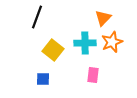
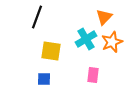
orange triangle: moved 1 px right, 1 px up
cyan cross: moved 1 px right, 4 px up; rotated 30 degrees counterclockwise
yellow square: moved 2 px left, 1 px down; rotated 30 degrees counterclockwise
blue square: moved 1 px right
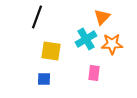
orange triangle: moved 2 px left
orange star: moved 2 px down; rotated 20 degrees clockwise
pink rectangle: moved 1 px right, 2 px up
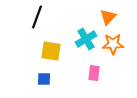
orange triangle: moved 6 px right
orange star: moved 1 px right
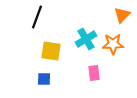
orange triangle: moved 14 px right, 2 px up
pink rectangle: rotated 14 degrees counterclockwise
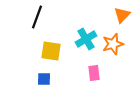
orange star: rotated 15 degrees counterclockwise
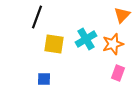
yellow square: moved 3 px right, 7 px up
pink rectangle: moved 24 px right; rotated 28 degrees clockwise
